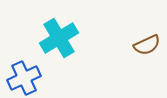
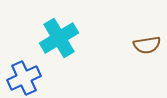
brown semicircle: rotated 16 degrees clockwise
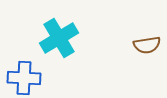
blue cross: rotated 28 degrees clockwise
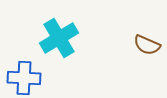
brown semicircle: rotated 32 degrees clockwise
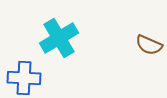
brown semicircle: moved 2 px right
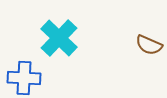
cyan cross: rotated 15 degrees counterclockwise
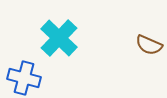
blue cross: rotated 12 degrees clockwise
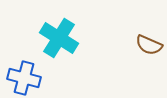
cyan cross: rotated 12 degrees counterclockwise
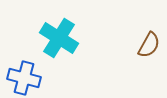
brown semicircle: rotated 84 degrees counterclockwise
